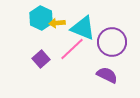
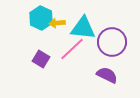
cyan triangle: rotated 16 degrees counterclockwise
purple square: rotated 18 degrees counterclockwise
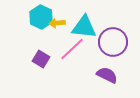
cyan hexagon: moved 1 px up
cyan triangle: moved 1 px right, 1 px up
purple circle: moved 1 px right
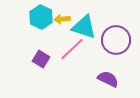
yellow arrow: moved 5 px right, 4 px up
cyan triangle: rotated 12 degrees clockwise
purple circle: moved 3 px right, 2 px up
purple semicircle: moved 1 px right, 4 px down
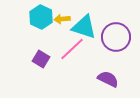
purple circle: moved 3 px up
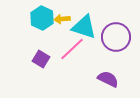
cyan hexagon: moved 1 px right, 1 px down
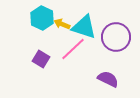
yellow arrow: moved 5 px down; rotated 28 degrees clockwise
pink line: moved 1 px right
